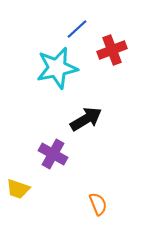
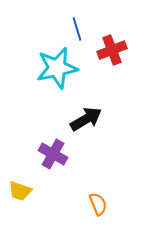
blue line: rotated 65 degrees counterclockwise
yellow trapezoid: moved 2 px right, 2 px down
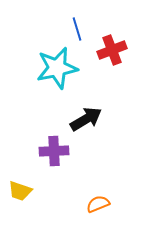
purple cross: moved 1 px right, 3 px up; rotated 32 degrees counterclockwise
orange semicircle: rotated 90 degrees counterclockwise
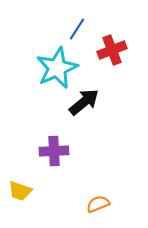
blue line: rotated 50 degrees clockwise
cyan star: rotated 12 degrees counterclockwise
black arrow: moved 2 px left, 17 px up; rotated 8 degrees counterclockwise
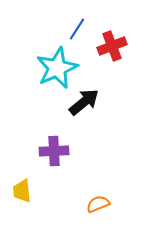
red cross: moved 4 px up
yellow trapezoid: moved 2 px right; rotated 65 degrees clockwise
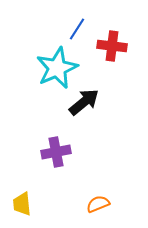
red cross: rotated 28 degrees clockwise
purple cross: moved 2 px right, 1 px down; rotated 8 degrees counterclockwise
yellow trapezoid: moved 13 px down
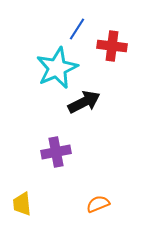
black arrow: rotated 12 degrees clockwise
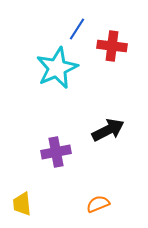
black arrow: moved 24 px right, 28 px down
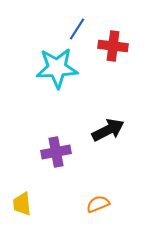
red cross: moved 1 px right
cyan star: rotated 21 degrees clockwise
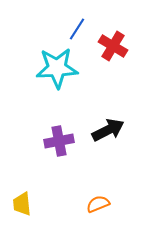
red cross: rotated 24 degrees clockwise
purple cross: moved 3 px right, 11 px up
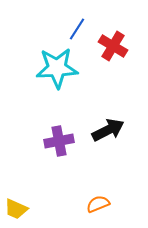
yellow trapezoid: moved 6 px left, 5 px down; rotated 60 degrees counterclockwise
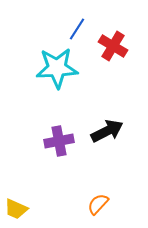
black arrow: moved 1 px left, 1 px down
orange semicircle: rotated 25 degrees counterclockwise
